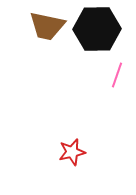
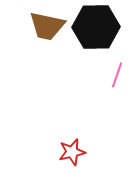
black hexagon: moved 1 px left, 2 px up
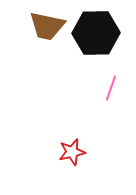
black hexagon: moved 6 px down
pink line: moved 6 px left, 13 px down
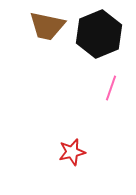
black hexagon: moved 3 px right, 1 px down; rotated 21 degrees counterclockwise
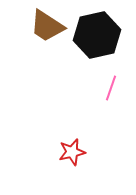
brown trapezoid: rotated 21 degrees clockwise
black hexagon: moved 2 px left, 1 px down; rotated 9 degrees clockwise
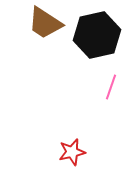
brown trapezoid: moved 2 px left, 3 px up
pink line: moved 1 px up
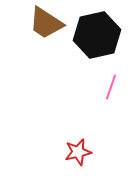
brown trapezoid: moved 1 px right
red star: moved 6 px right
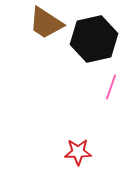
black hexagon: moved 3 px left, 4 px down
red star: rotated 12 degrees clockwise
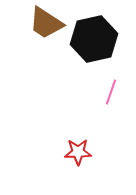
pink line: moved 5 px down
